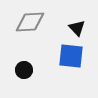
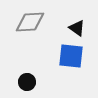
black triangle: rotated 12 degrees counterclockwise
black circle: moved 3 px right, 12 px down
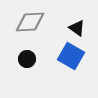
blue square: rotated 24 degrees clockwise
black circle: moved 23 px up
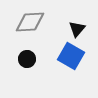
black triangle: moved 1 px down; rotated 36 degrees clockwise
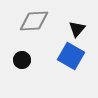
gray diamond: moved 4 px right, 1 px up
black circle: moved 5 px left, 1 px down
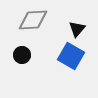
gray diamond: moved 1 px left, 1 px up
black circle: moved 5 px up
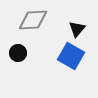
black circle: moved 4 px left, 2 px up
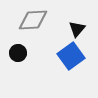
blue square: rotated 24 degrees clockwise
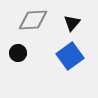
black triangle: moved 5 px left, 6 px up
blue square: moved 1 px left
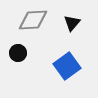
blue square: moved 3 px left, 10 px down
